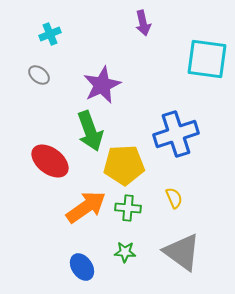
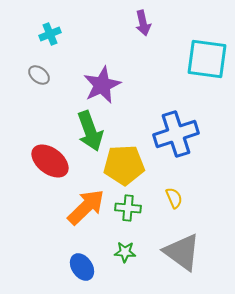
orange arrow: rotated 9 degrees counterclockwise
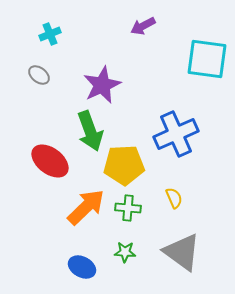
purple arrow: moved 3 px down; rotated 75 degrees clockwise
blue cross: rotated 6 degrees counterclockwise
blue ellipse: rotated 28 degrees counterclockwise
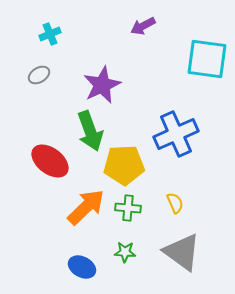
gray ellipse: rotated 70 degrees counterclockwise
yellow semicircle: moved 1 px right, 5 px down
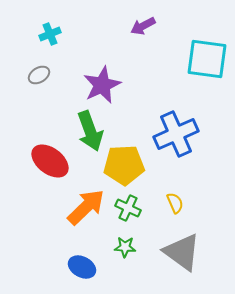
green cross: rotated 20 degrees clockwise
green star: moved 5 px up
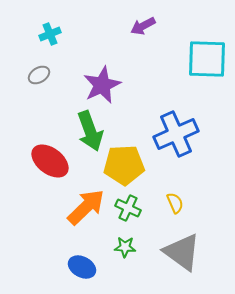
cyan square: rotated 6 degrees counterclockwise
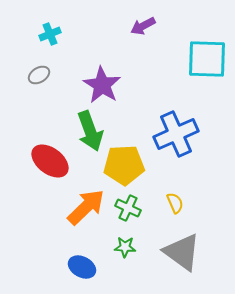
purple star: rotated 15 degrees counterclockwise
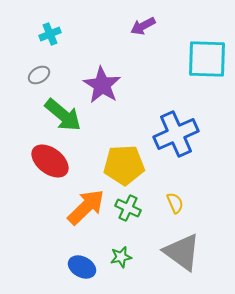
green arrow: moved 27 px left, 16 px up; rotated 30 degrees counterclockwise
green star: moved 4 px left, 10 px down; rotated 15 degrees counterclockwise
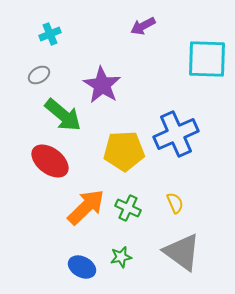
yellow pentagon: moved 14 px up
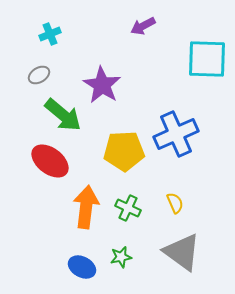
orange arrow: rotated 39 degrees counterclockwise
